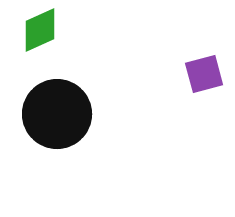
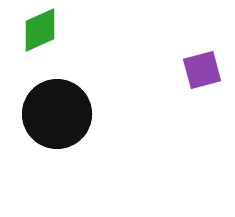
purple square: moved 2 px left, 4 px up
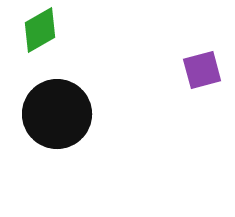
green diamond: rotated 6 degrees counterclockwise
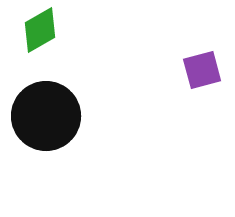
black circle: moved 11 px left, 2 px down
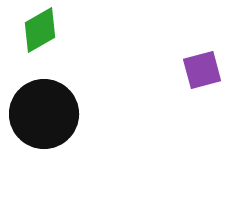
black circle: moved 2 px left, 2 px up
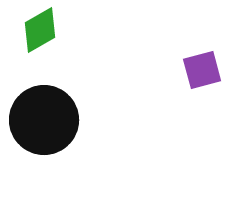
black circle: moved 6 px down
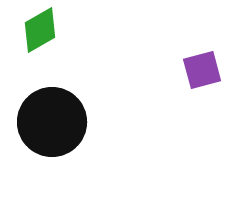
black circle: moved 8 px right, 2 px down
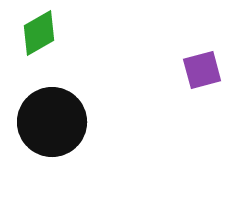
green diamond: moved 1 px left, 3 px down
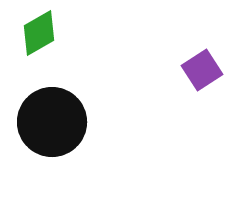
purple square: rotated 18 degrees counterclockwise
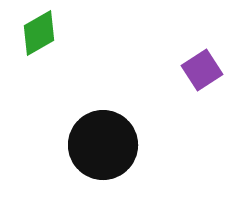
black circle: moved 51 px right, 23 px down
